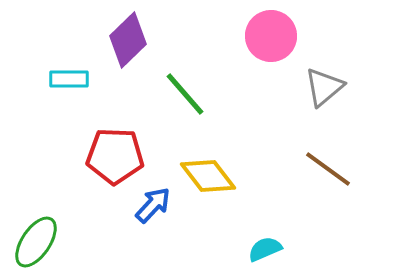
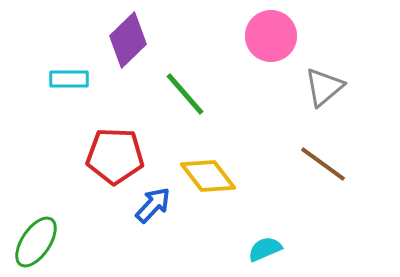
brown line: moved 5 px left, 5 px up
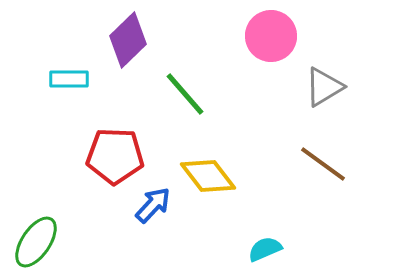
gray triangle: rotated 9 degrees clockwise
